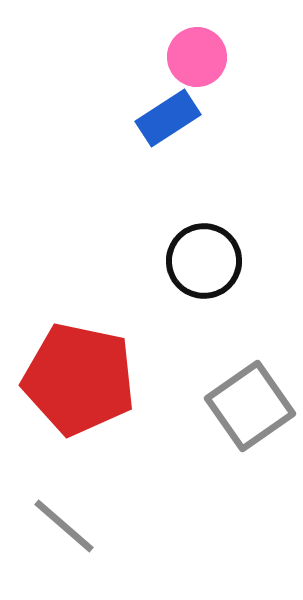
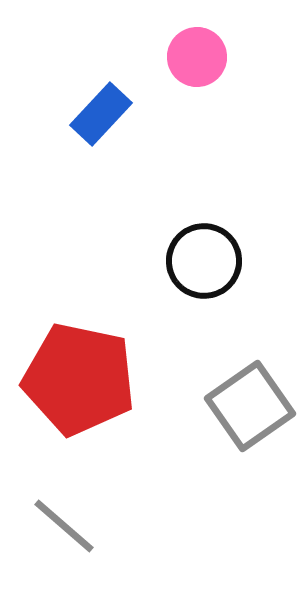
blue rectangle: moved 67 px left, 4 px up; rotated 14 degrees counterclockwise
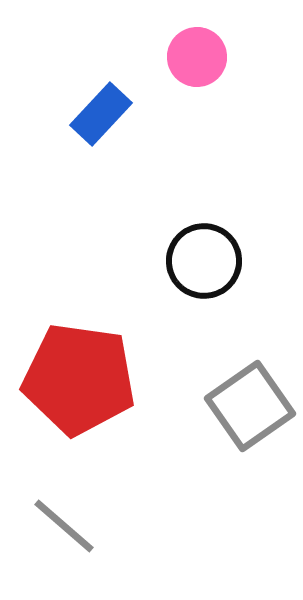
red pentagon: rotated 4 degrees counterclockwise
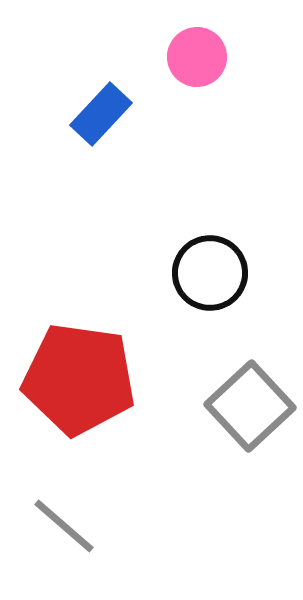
black circle: moved 6 px right, 12 px down
gray square: rotated 8 degrees counterclockwise
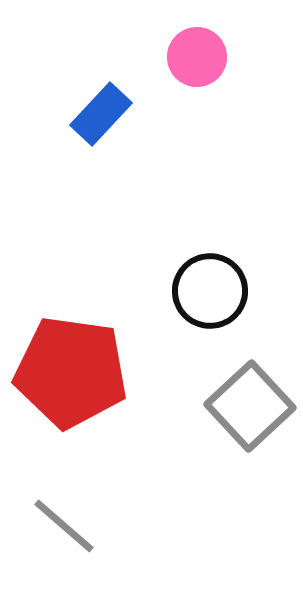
black circle: moved 18 px down
red pentagon: moved 8 px left, 7 px up
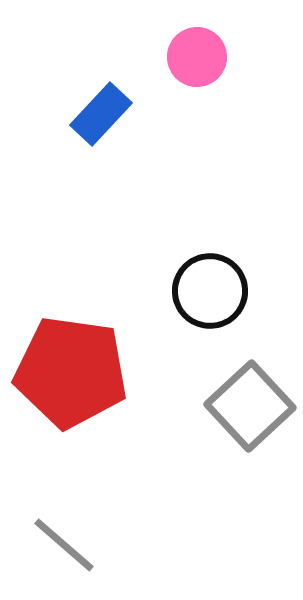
gray line: moved 19 px down
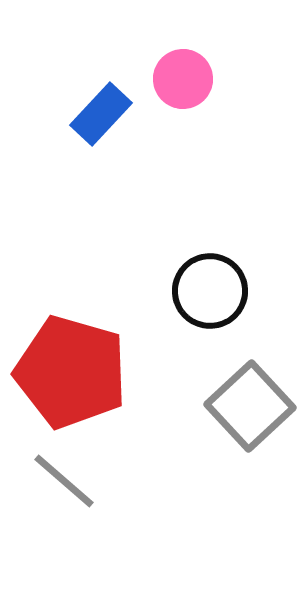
pink circle: moved 14 px left, 22 px down
red pentagon: rotated 8 degrees clockwise
gray line: moved 64 px up
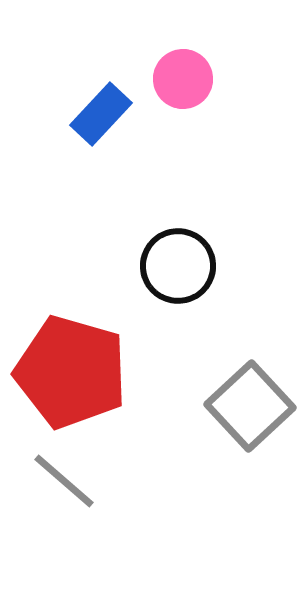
black circle: moved 32 px left, 25 px up
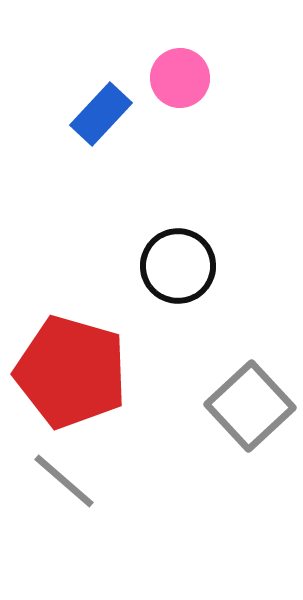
pink circle: moved 3 px left, 1 px up
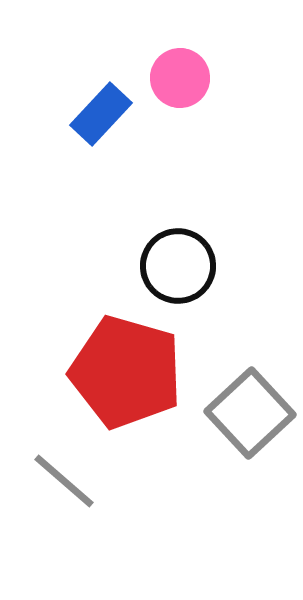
red pentagon: moved 55 px right
gray square: moved 7 px down
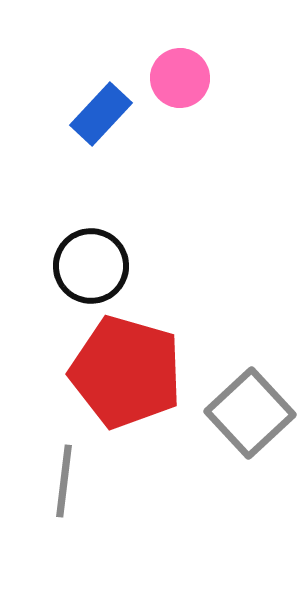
black circle: moved 87 px left
gray line: rotated 56 degrees clockwise
